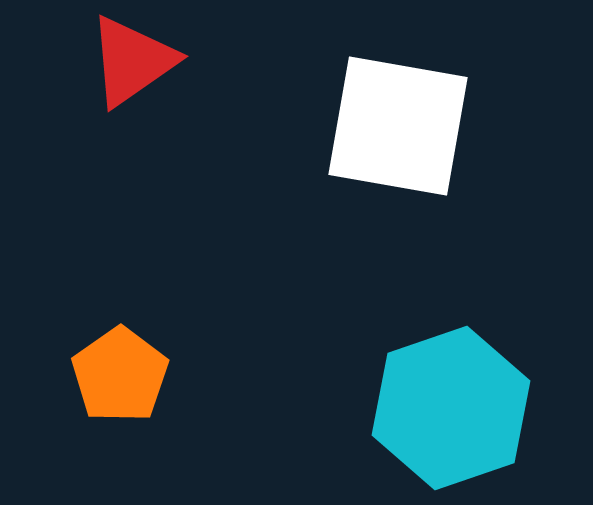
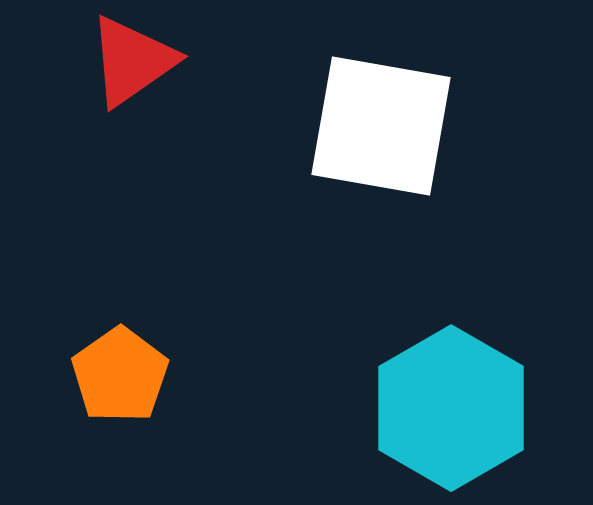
white square: moved 17 px left
cyan hexagon: rotated 11 degrees counterclockwise
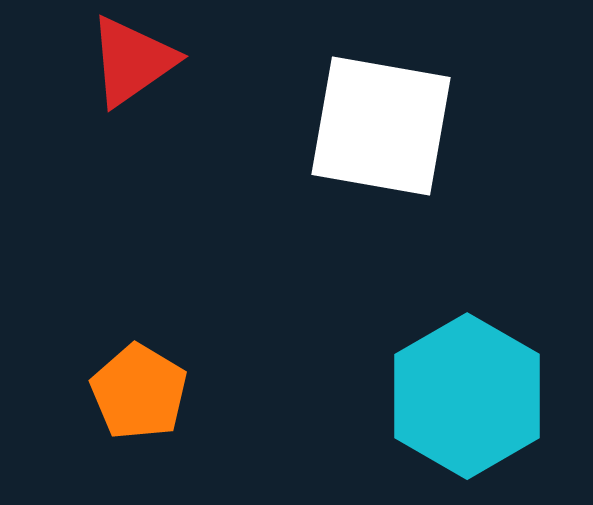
orange pentagon: moved 19 px right, 17 px down; rotated 6 degrees counterclockwise
cyan hexagon: moved 16 px right, 12 px up
